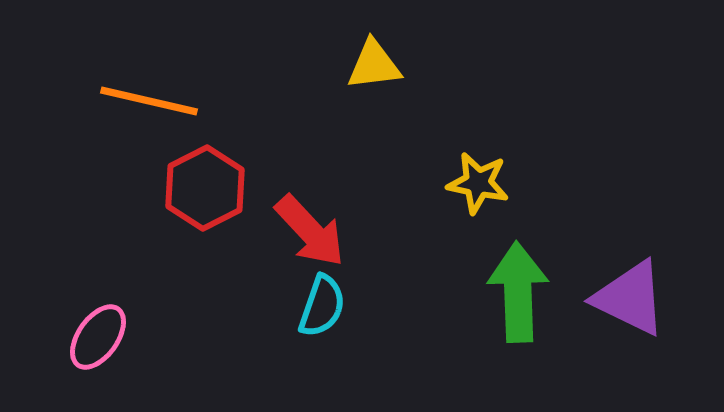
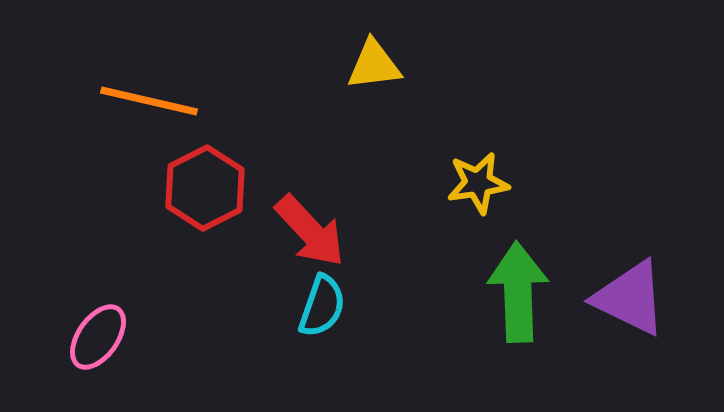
yellow star: rotated 20 degrees counterclockwise
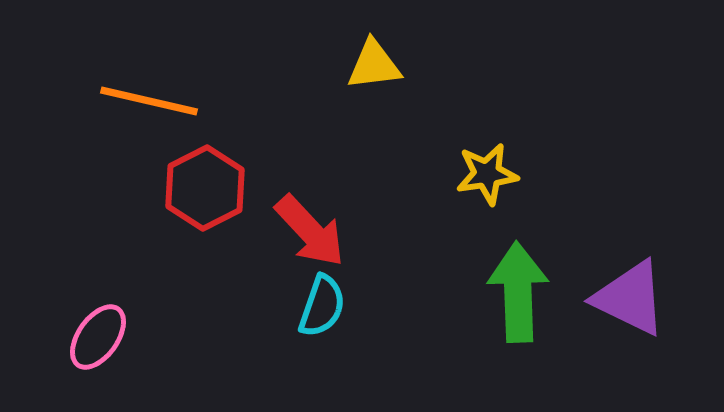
yellow star: moved 9 px right, 9 px up
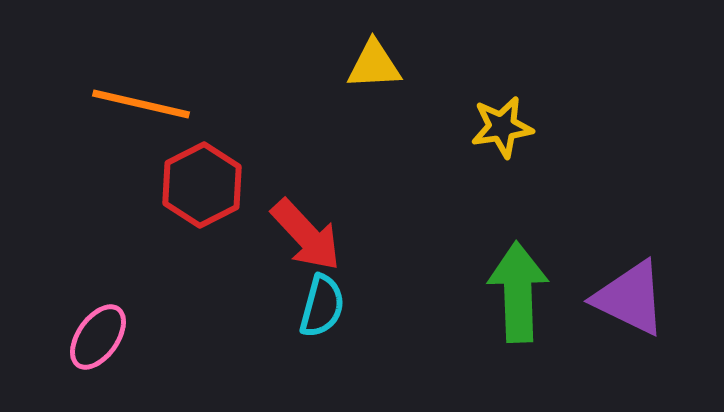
yellow triangle: rotated 4 degrees clockwise
orange line: moved 8 px left, 3 px down
yellow star: moved 15 px right, 47 px up
red hexagon: moved 3 px left, 3 px up
red arrow: moved 4 px left, 4 px down
cyan semicircle: rotated 4 degrees counterclockwise
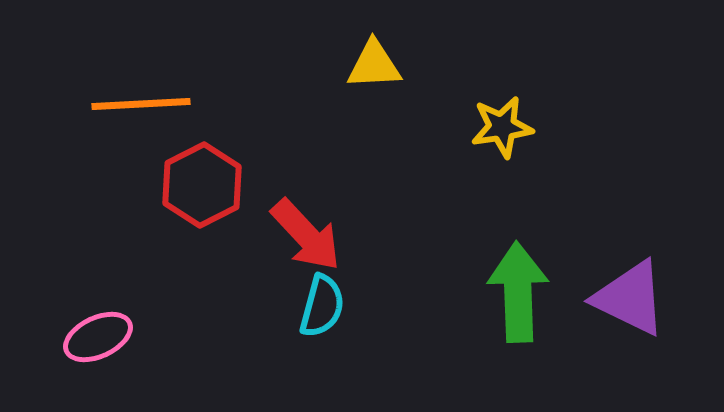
orange line: rotated 16 degrees counterclockwise
pink ellipse: rotated 30 degrees clockwise
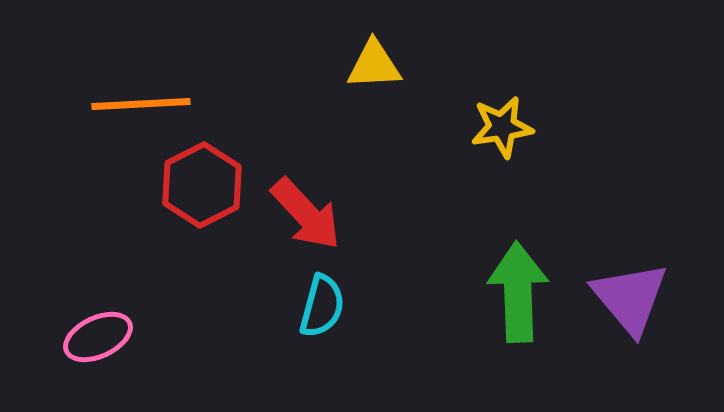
red arrow: moved 21 px up
purple triangle: rotated 24 degrees clockwise
